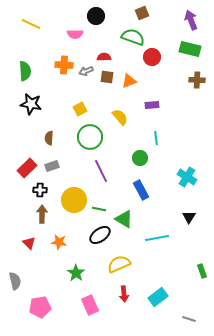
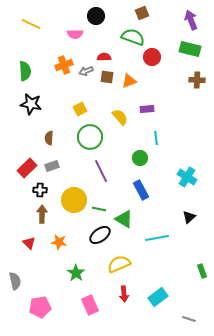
orange cross at (64, 65): rotated 24 degrees counterclockwise
purple rectangle at (152, 105): moved 5 px left, 4 px down
black triangle at (189, 217): rotated 16 degrees clockwise
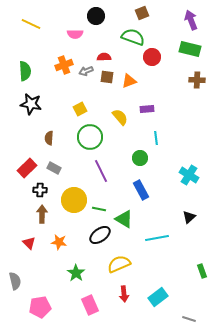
gray rectangle at (52, 166): moved 2 px right, 2 px down; rotated 48 degrees clockwise
cyan cross at (187, 177): moved 2 px right, 2 px up
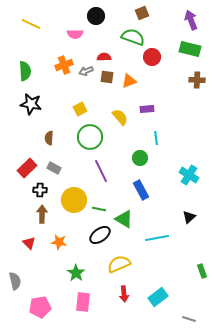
pink rectangle at (90, 305): moved 7 px left, 3 px up; rotated 30 degrees clockwise
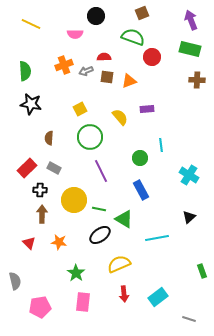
cyan line at (156, 138): moved 5 px right, 7 px down
